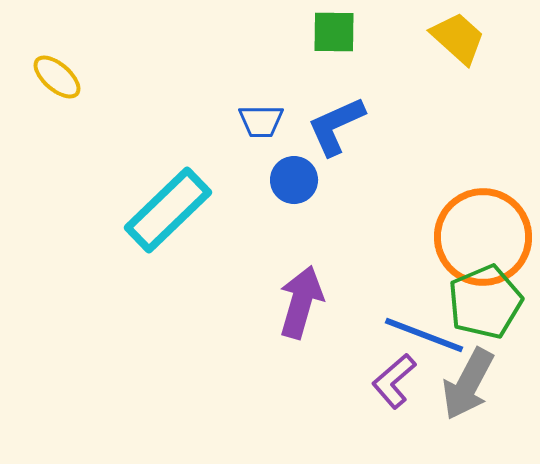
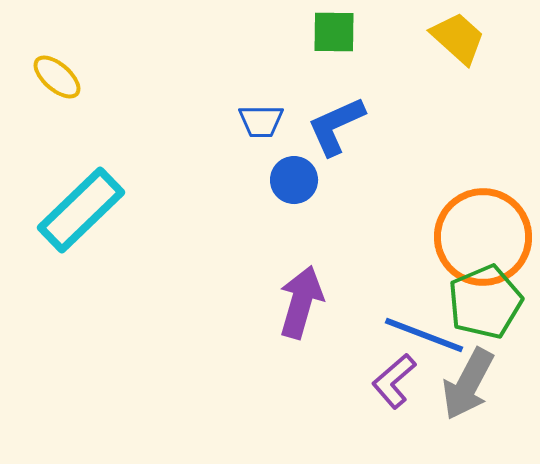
cyan rectangle: moved 87 px left
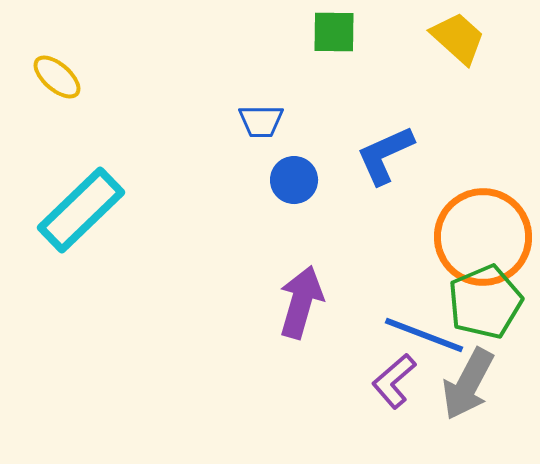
blue L-shape: moved 49 px right, 29 px down
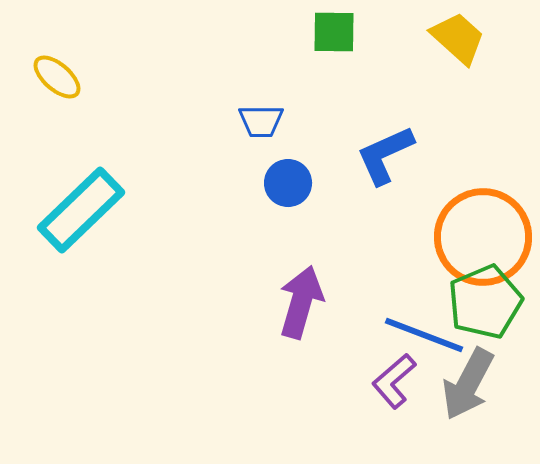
blue circle: moved 6 px left, 3 px down
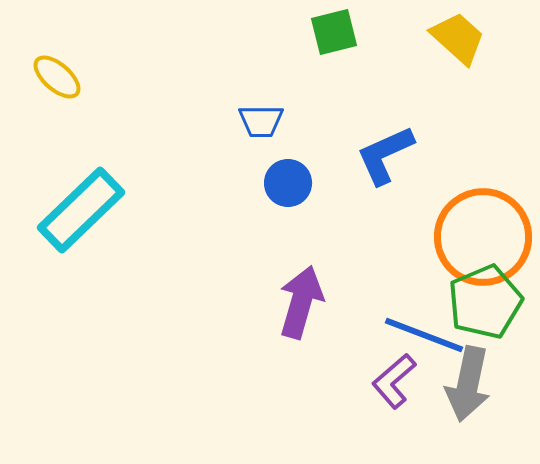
green square: rotated 15 degrees counterclockwise
gray arrow: rotated 16 degrees counterclockwise
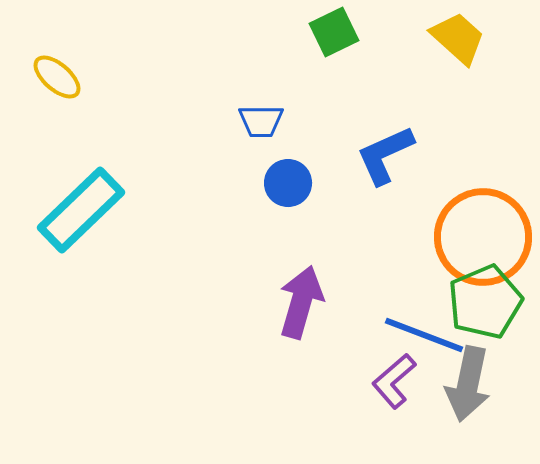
green square: rotated 12 degrees counterclockwise
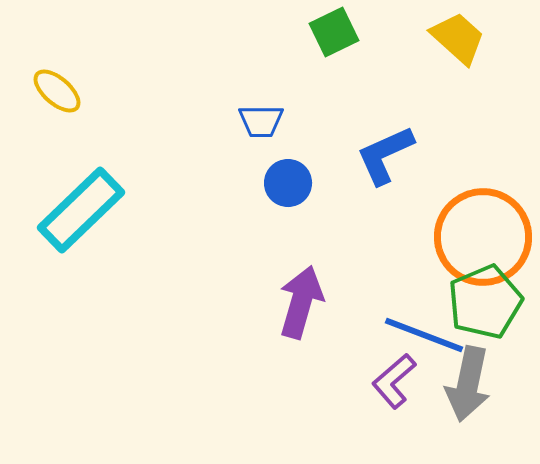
yellow ellipse: moved 14 px down
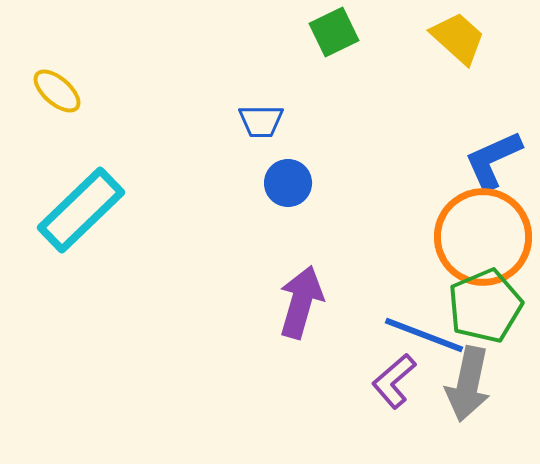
blue L-shape: moved 108 px right, 5 px down
green pentagon: moved 4 px down
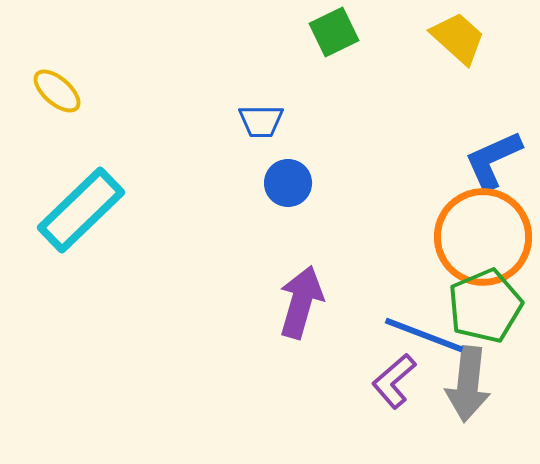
gray arrow: rotated 6 degrees counterclockwise
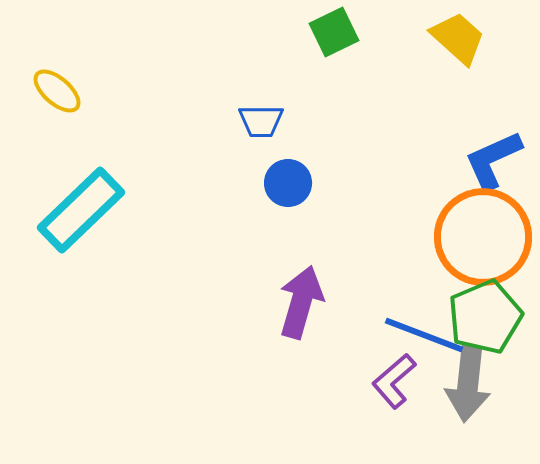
green pentagon: moved 11 px down
